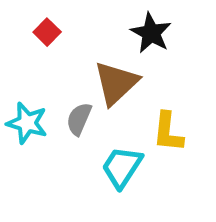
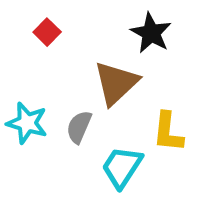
gray semicircle: moved 8 px down
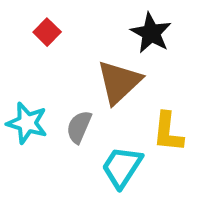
brown triangle: moved 3 px right, 1 px up
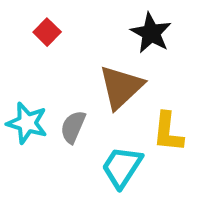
brown triangle: moved 2 px right, 5 px down
gray semicircle: moved 6 px left
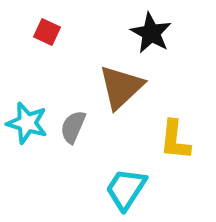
red square: rotated 20 degrees counterclockwise
yellow L-shape: moved 7 px right, 8 px down
cyan trapezoid: moved 4 px right, 22 px down
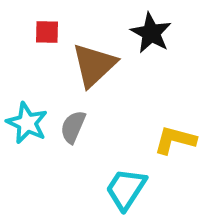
red square: rotated 24 degrees counterclockwise
brown triangle: moved 27 px left, 22 px up
cyan star: rotated 9 degrees clockwise
yellow L-shape: rotated 99 degrees clockwise
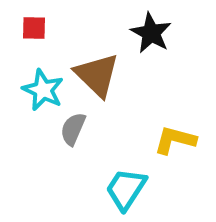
red square: moved 13 px left, 4 px up
brown triangle: moved 3 px right, 10 px down; rotated 33 degrees counterclockwise
cyan star: moved 16 px right, 33 px up
gray semicircle: moved 2 px down
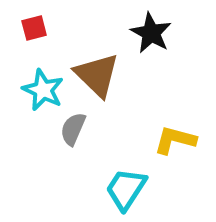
red square: rotated 16 degrees counterclockwise
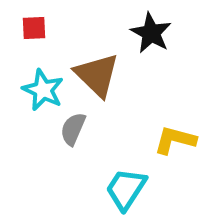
red square: rotated 12 degrees clockwise
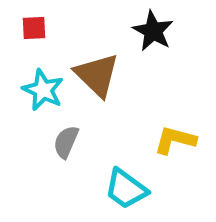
black star: moved 2 px right, 2 px up
gray semicircle: moved 7 px left, 13 px down
cyan trapezoid: rotated 87 degrees counterclockwise
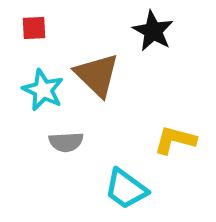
gray semicircle: rotated 116 degrees counterclockwise
